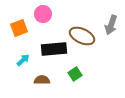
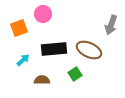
brown ellipse: moved 7 px right, 14 px down
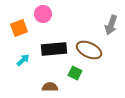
green square: moved 1 px up; rotated 32 degrees counterclockwise
brown semicircle: moved 8 px right, 7 px down
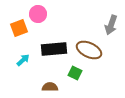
pink circle: moved 5 px left
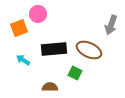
cyan arrow: rotated 104 degrees counterclockwise
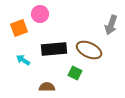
pink circle: moved 2 px right
brown semicircle: moved 3 px left
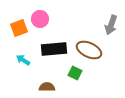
pink circle: moved 5 px down
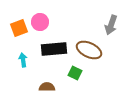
pink circle: moved 3 px down
cyan arrow: rotated 48 degrees clockwise
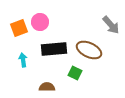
gray arrow: rotated 60 degrees counterclockwise
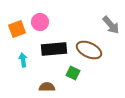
orange square: moved 2 px left, 1 px down
green square: moved 2 px left
